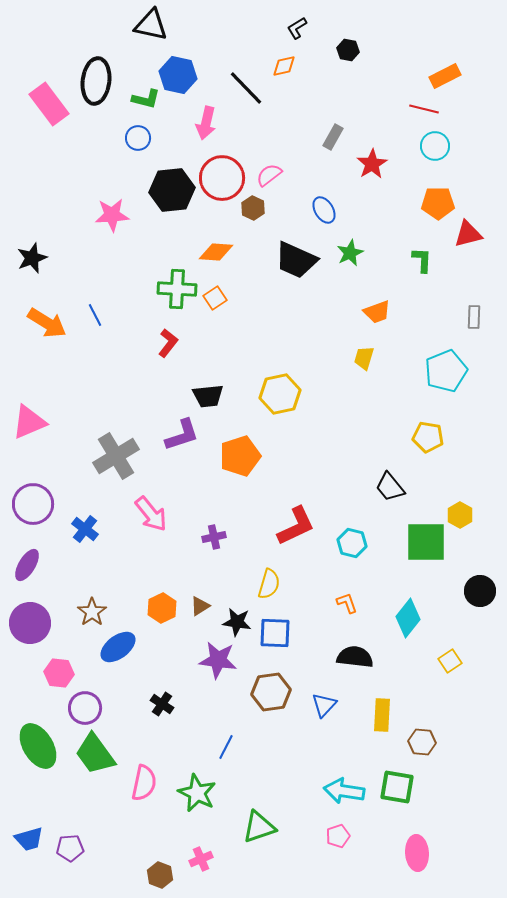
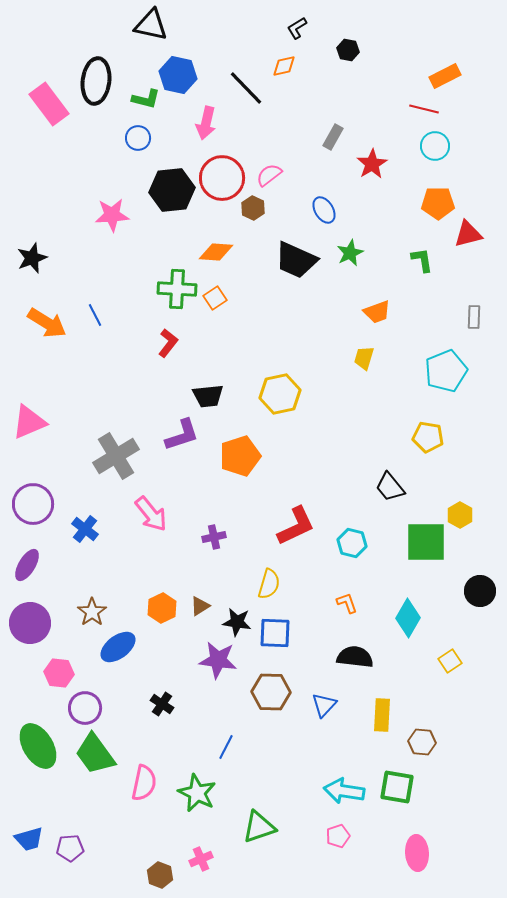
green L-shape at (422, 260): rotated 12 degrees counterclockwise
cyan diamond at (408, 618): rotated 9 degrees counterclockwise
brown hexagon at (271, 692): rotated 9 degrees clockwise
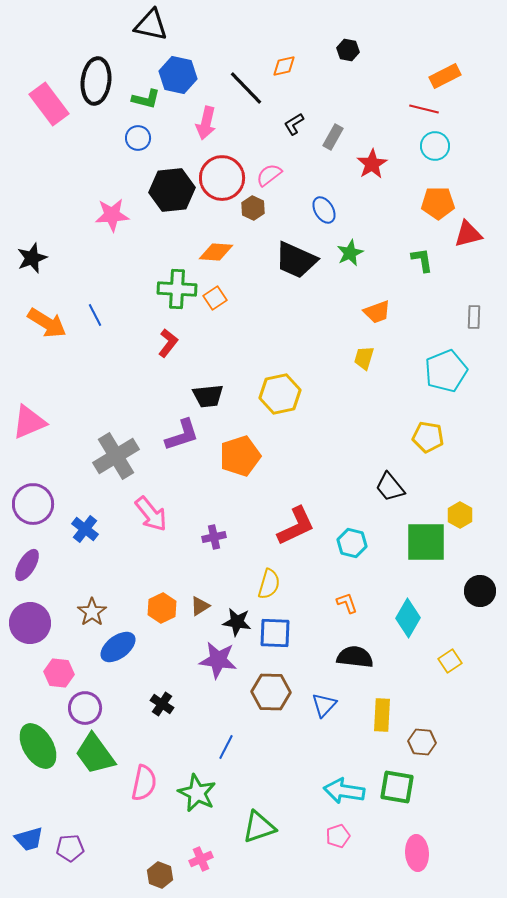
black L-shape at (297, 28): moved 3 px left, 96 px down
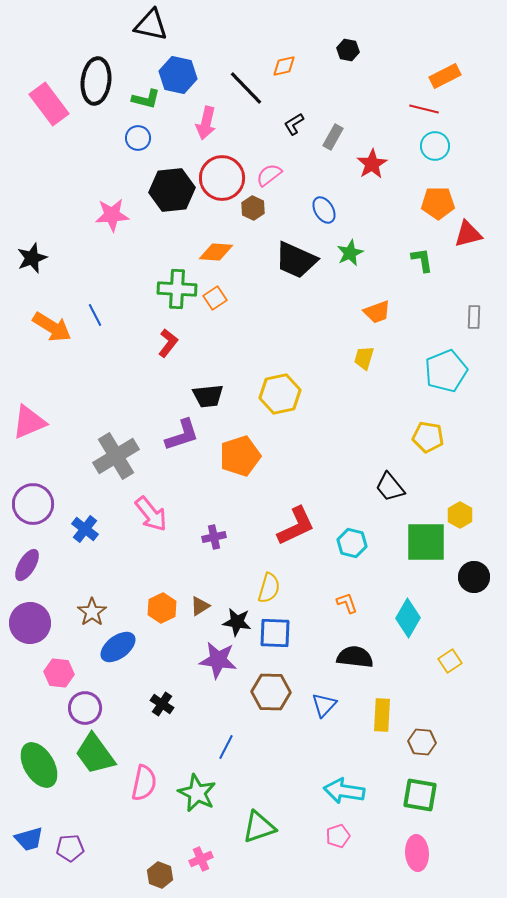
orange arrow at (47, 323): moved 5 px right, 4 px down
yellow semicircle at (269, 584): moved 4 px down
black circle at (480, 591): moved 6 px left, 14 px up
green ellipse at (38, 746): moved 1 px right, 19 px down
green square at (397, 787): moved 23 px right, 8 px down
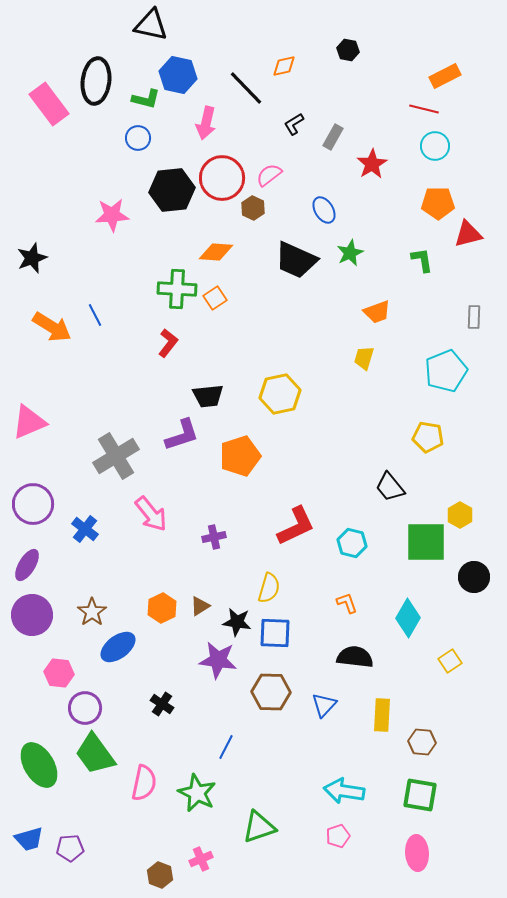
purple circle at (30, 623): moved 2 px right, 8 px up
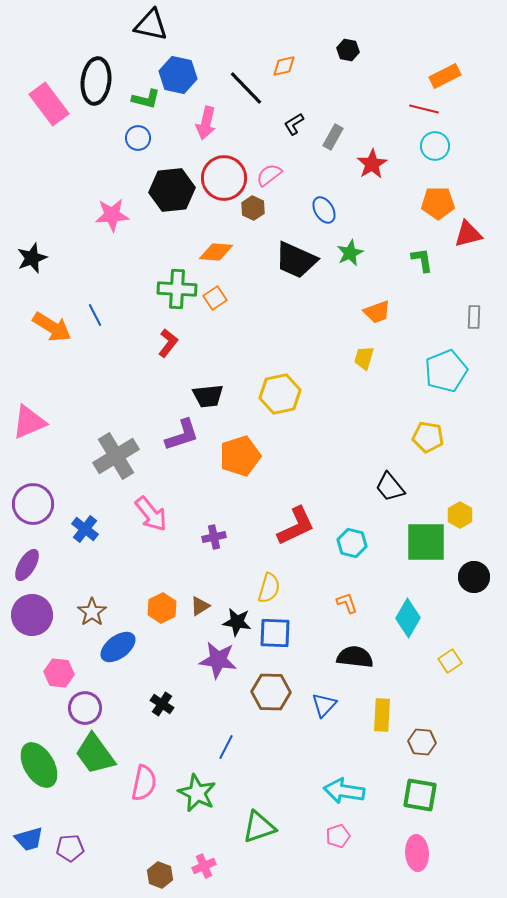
red circle at (222, 178): moved 2 px right
pink cross at (201, 859): moved 3 px right, 7 px down
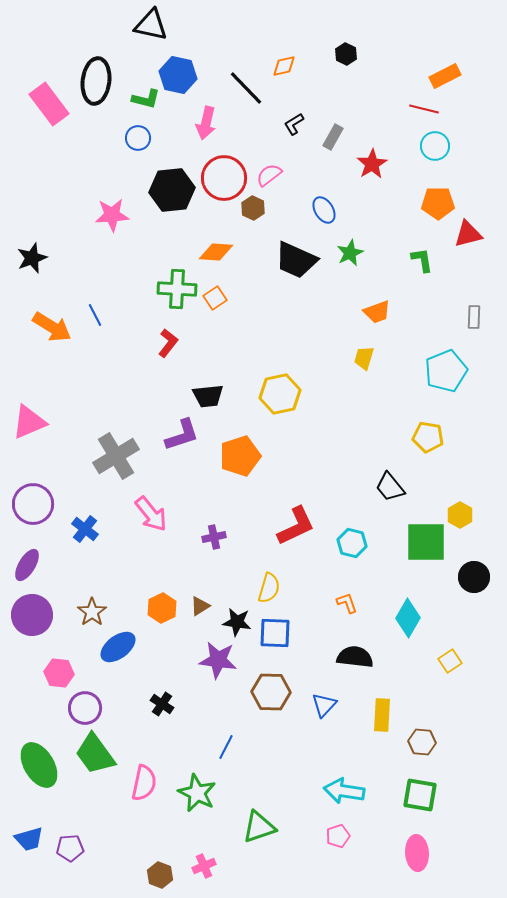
black hexagon at (348, 50): moved 2 px left, 4 px down; rotated 15 degrees clockwise
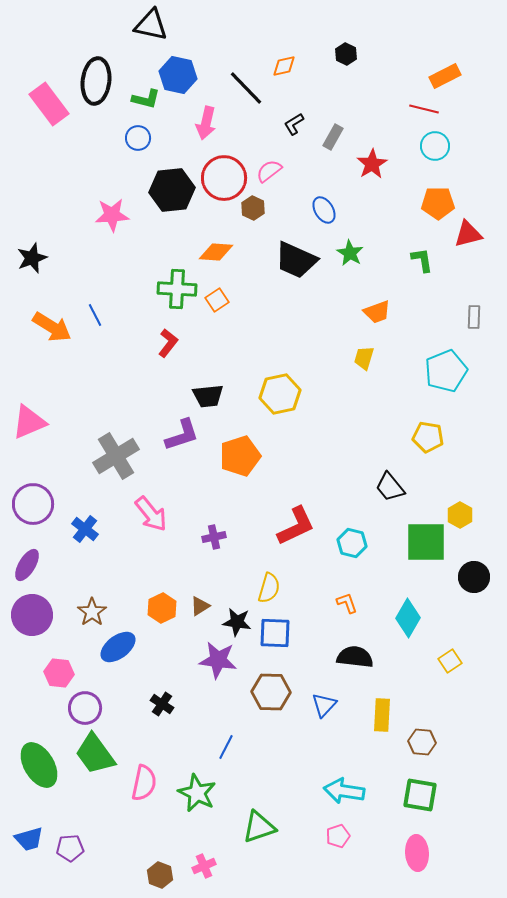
pink semicircle at (269, 175): moved 4 px up
green star at (350, 253): rotated 16 degrees counterclockwise
orange square at (215, 298): moved 2 px right, 2 px down
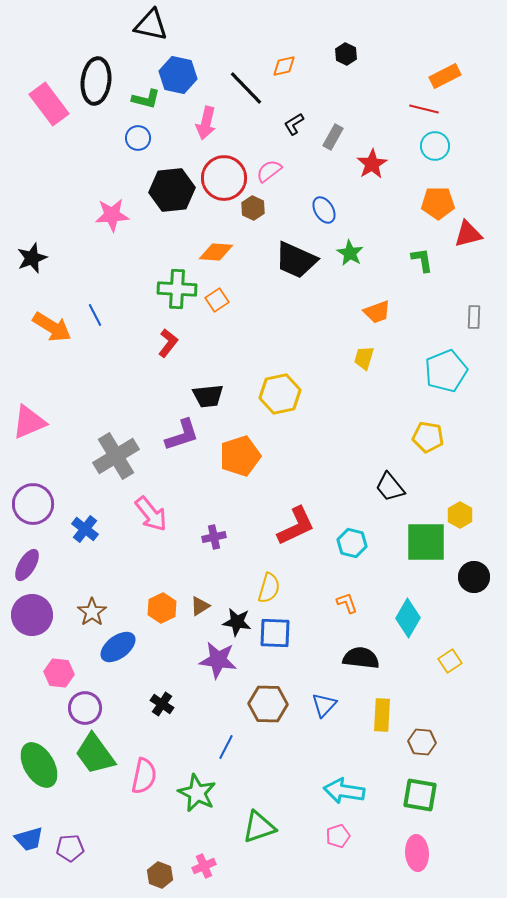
black semicircle at (355, 657): moved 6 px right, 1 px down
brown hexagon at (271, 692): moved 3 px left, 12 px down
pink semicircle at (144, 783): moved 7 px up
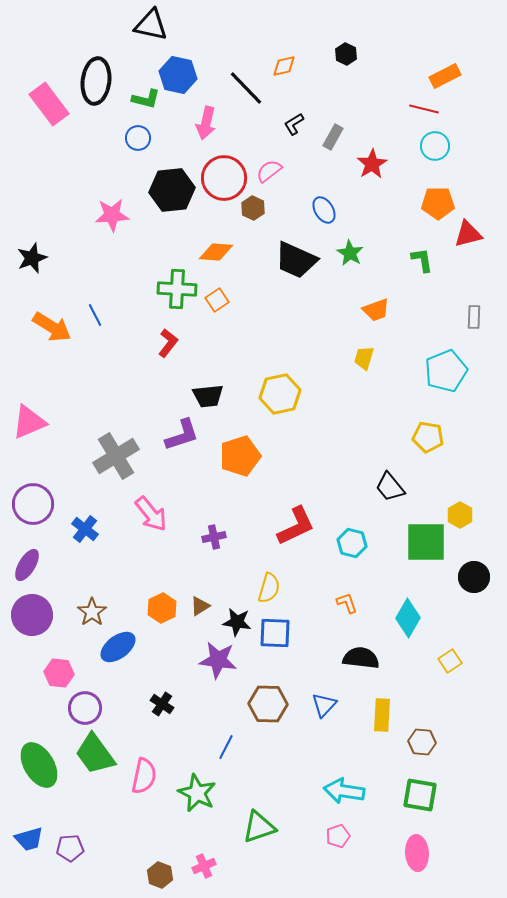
orange trapezoid at (377, 312): moved 1 px left, 2 px up
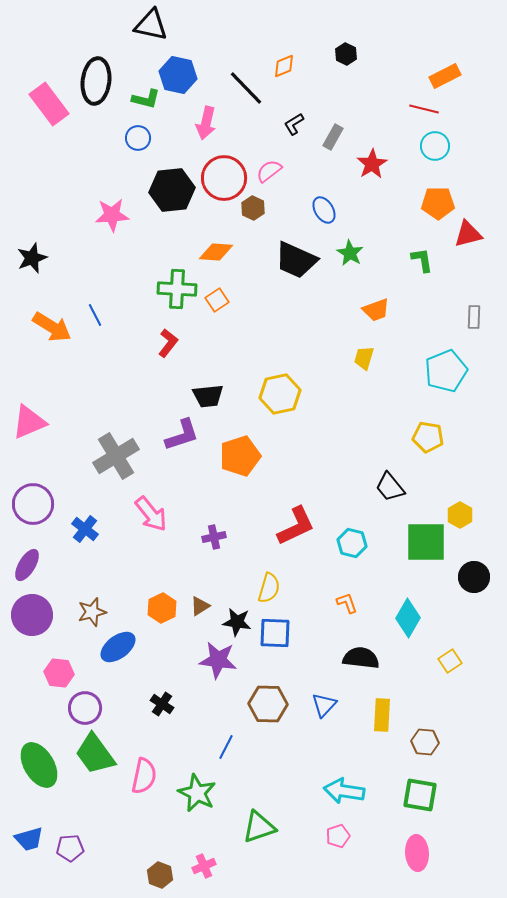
orange diamond at (284, 66): rotated 10 degrees counterclockwise
brown star at (92, 612): rotated 20 degrees clockwise
brown hexagon at (422, 742): moved 3 px right
